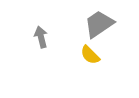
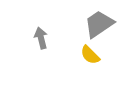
gray arrow: moved 1 px down
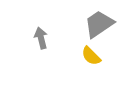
yellow semicircle: moved 1 px right, 1 px down
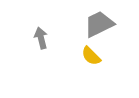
gray trapezoid: rotated 8 degrees clockwise
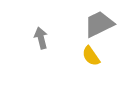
yellow semicircle: rotated 10 degrees clockwise
